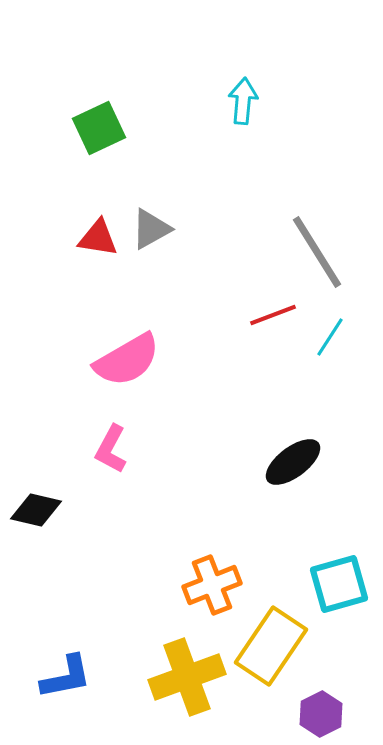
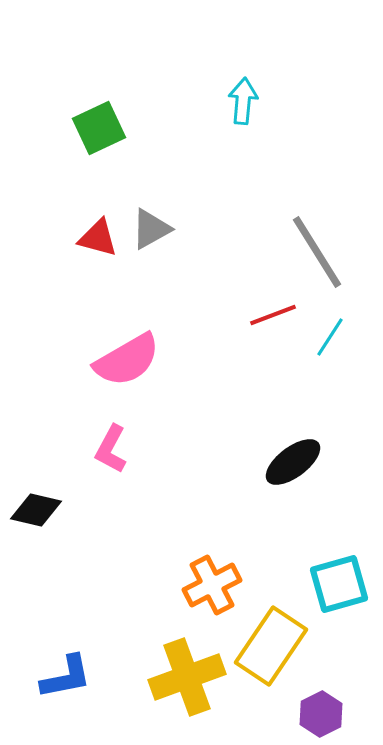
red triangle: rotated 6 degrees clockwise
orange cross: rotated 6 degrees counterclockwise
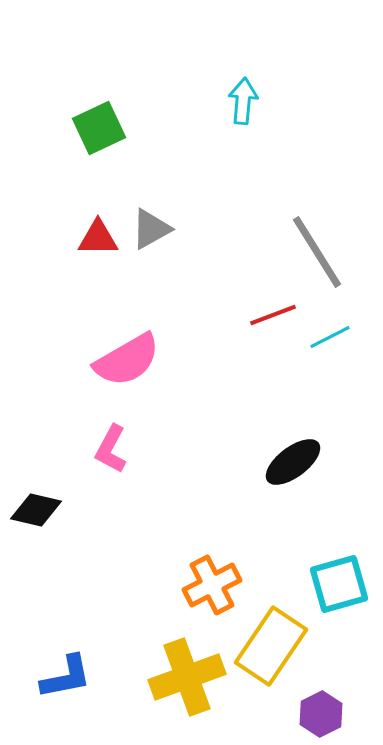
red triangle: rotated 15 degrees counterclockwise
cyan line: rotated 30 degrees clockwise
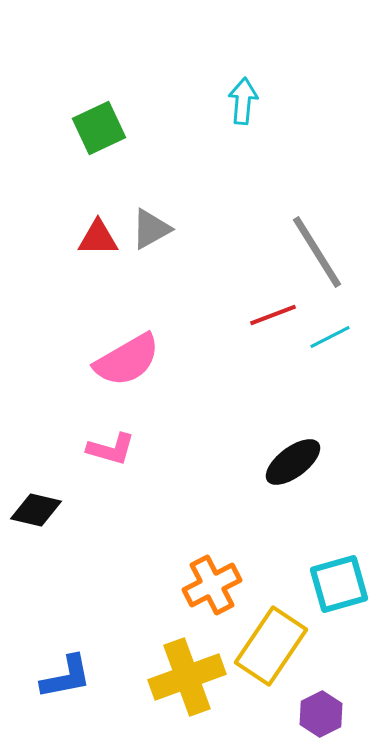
pink L-shape: rotated 102 degrees counterclockwise
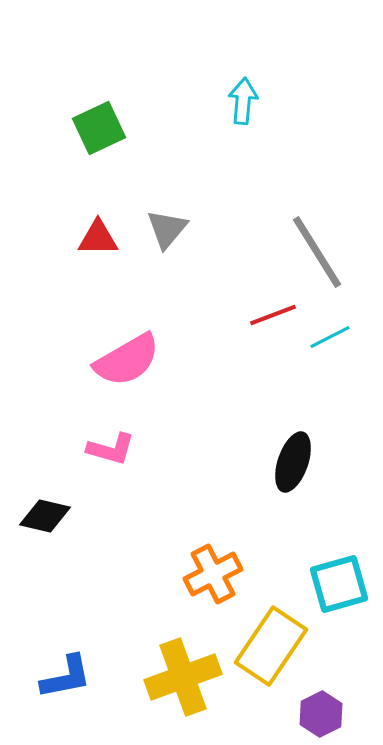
gray triangle: moved 16 px right; rotated 21 degrees counterclockwise
black ellipse: rotated 34 degrees counterclockwise
black diamond: moved 9 px right, 6 px down
orange cross: moved 1 px right, 11 px up
yellow cross: moved 4 px left
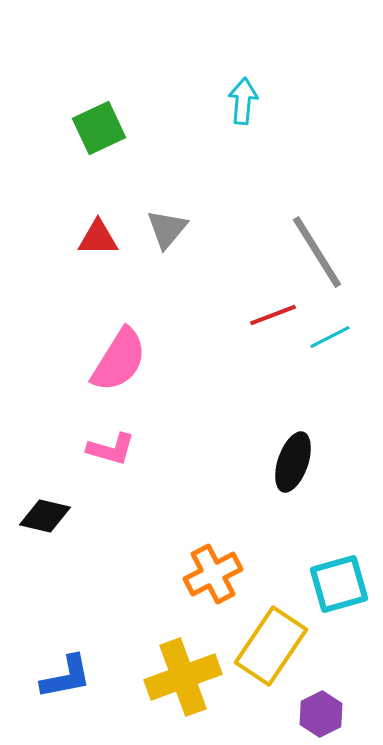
pink semicircle: moved 8 px left; rotated 28 degrees counterclockwise
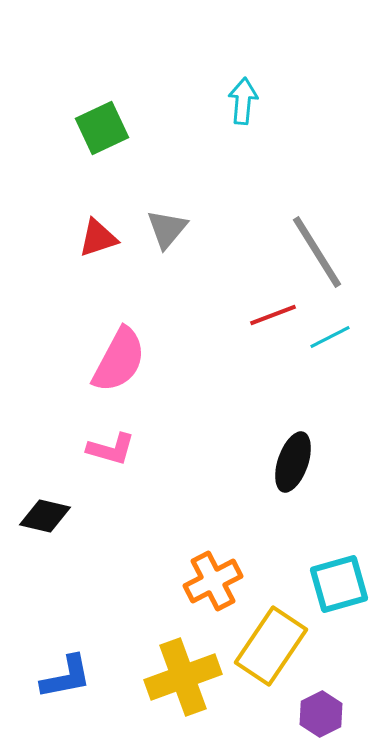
green square: moved 3 px right
red triangle: rotated 18 degrees counterclockwise
pink semicircle: rotated 4 degrees counterclockwise
orange cross: moved 7 px down
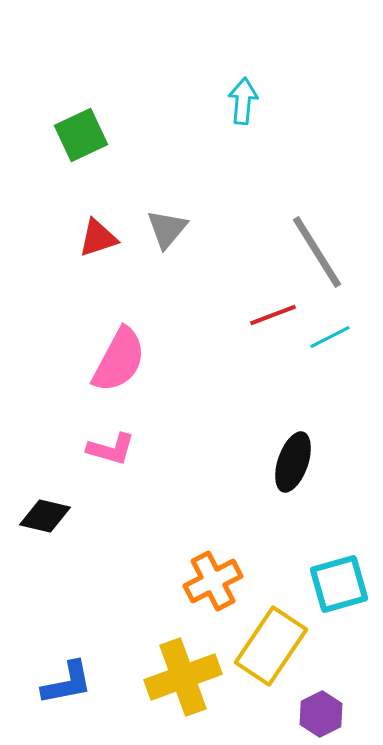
green square: moved 21 px left, 7 px down
blue L-shape: moved 1 px right, 6 px down
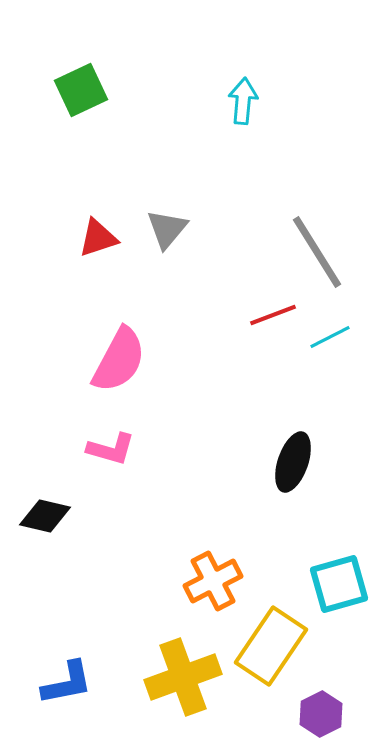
green square: moved 45 px up
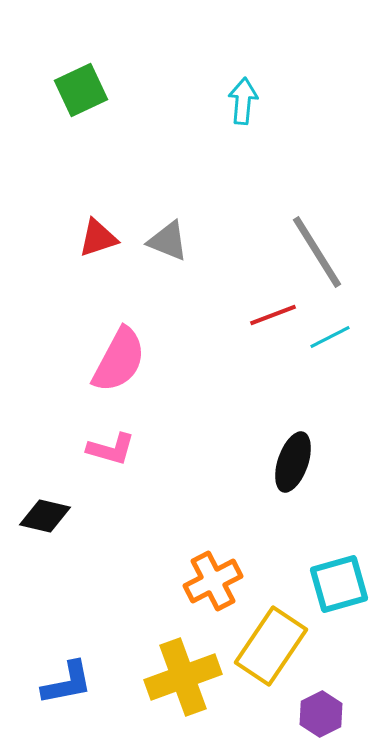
gray triangle: moved 1 px right, 12 px down; rotated 48 degrees counterclockwise
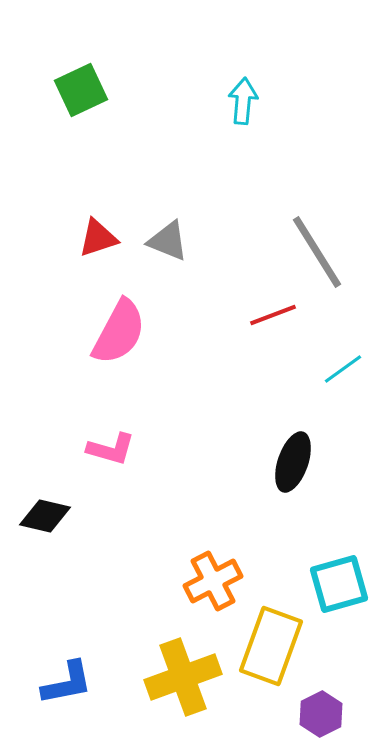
cyan line: moved 13 px right, 32 px down; rotated 9 degrees counterclockwise
pink semicircle: moved 28 px up
yellow rectangle: rotated 14 degrees counterclockwise
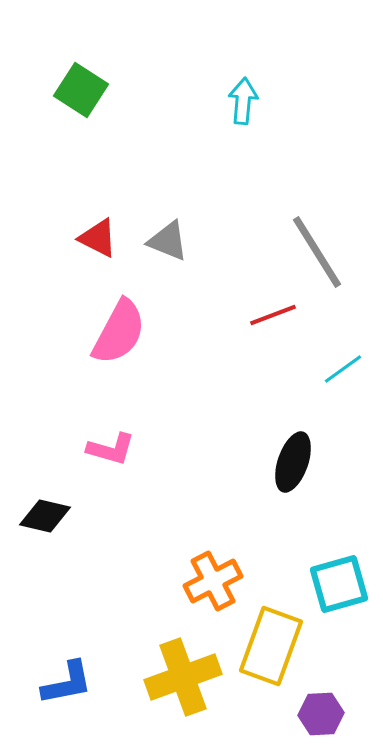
green square: rotated 32 degrees counterclockwise
red triangle: rotated 45 degrees clockwise
purple hexagon: rotated 24 degrees clockwise
